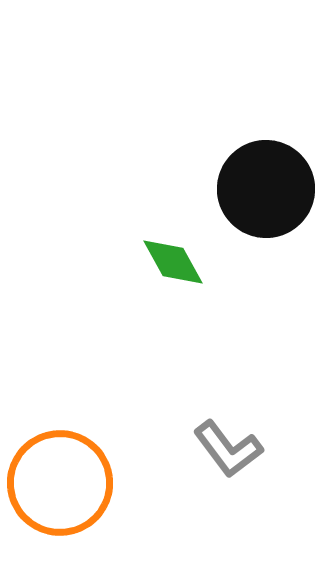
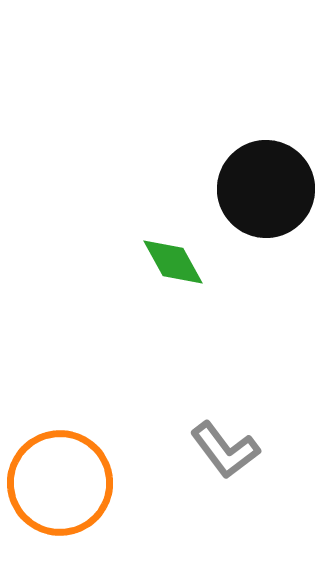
gray L-shape: moved 3 px left, 1 px down
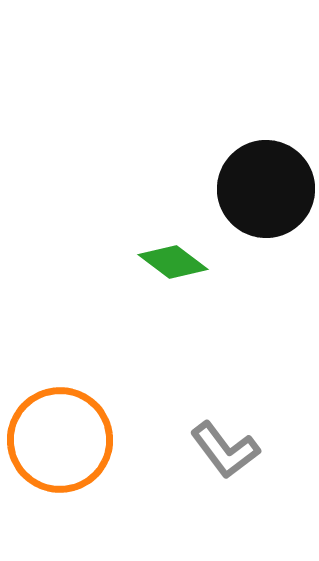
green diamond: rotated 24 degrees counterclockwise
orange circle: moved 43 px up
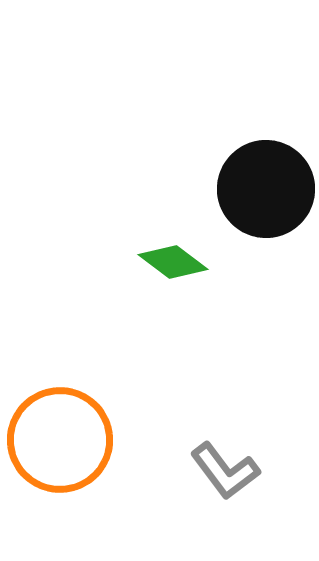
gray L-shape: moved 21 px down
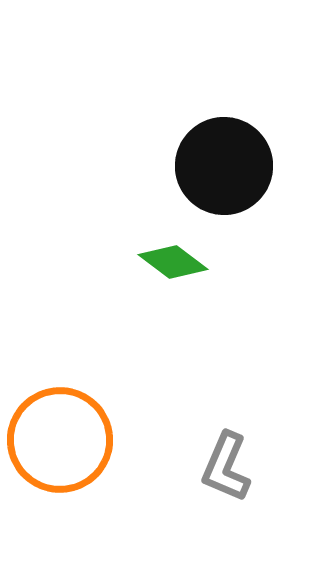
black circle: moved 42 px left, 23 px up
gray L-shape: moved 1 px right, 4 px up; rotated 60 degrees clockwise
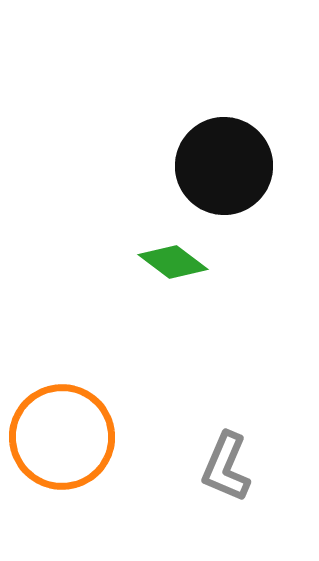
orange circle: moved 2 px right, 3 px up
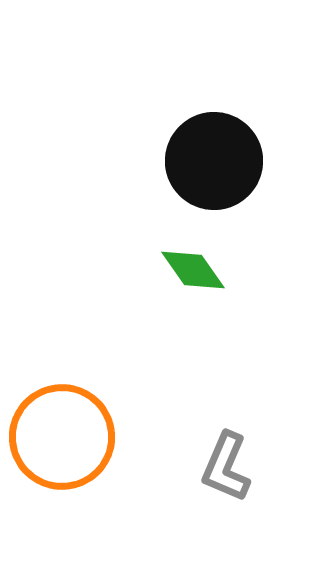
black circle: moved 10 px left, 5 px up
green diamond: moved 20 px right, 8 px down; rotated 18 degrees clockwise
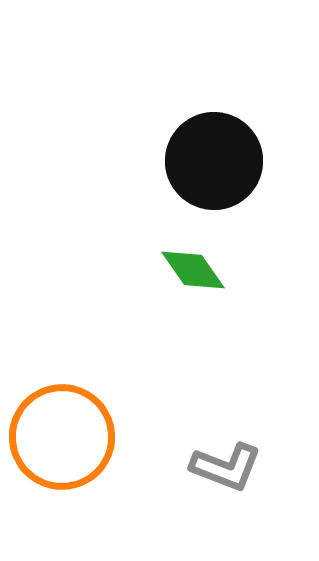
gray L-shape: rotated 92 degrees counterclockwise
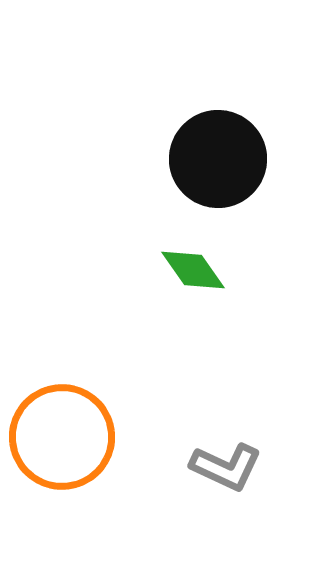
black circle: moved 4 px right, 2 px up
gray L-shape: rotated 4 degrees clockwise
